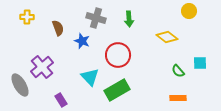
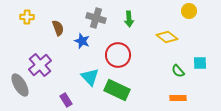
purple cross: moved 2 px left, 2 px up
green rectangle: rotated 55 degrees clockwise
purple rectangle: moved 5 px right
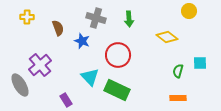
green semicircle: rotated 56 degrees clockwise
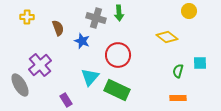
green arrow: moved 10 px left, 6 px up
cyan triangle: rotated 24 degrees clockwise
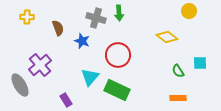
green semicircle: rotated 48 degrees counterclockwise
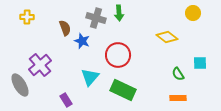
yellow circle: moved 4 px right, 2 px down
brown semicircle: moved 7 px right
green semicircle: moved 3 px down
green rectangle: moved 6 px right
